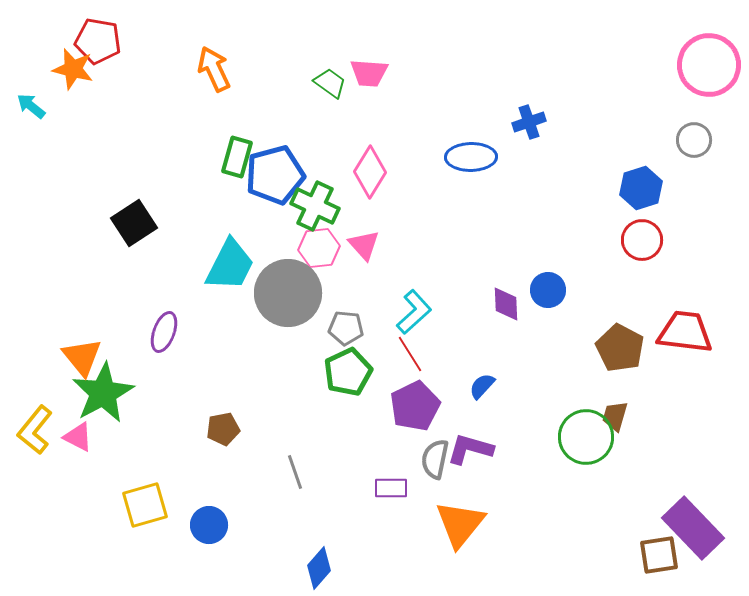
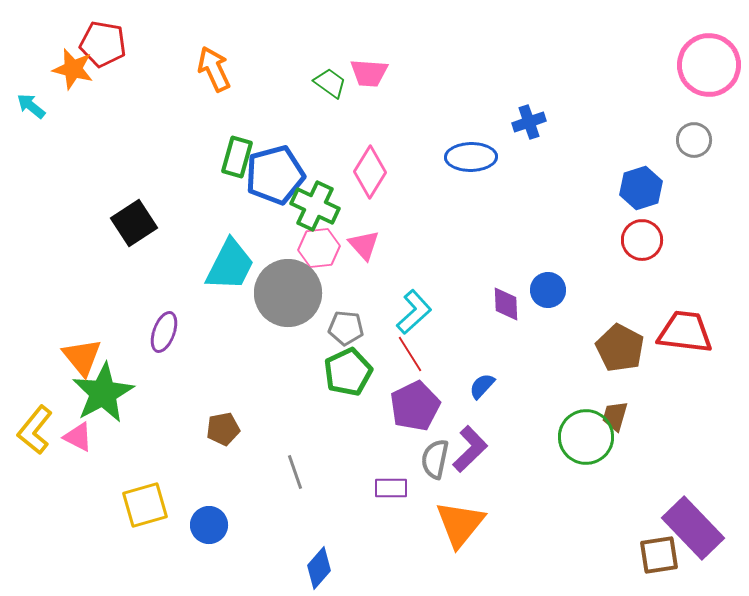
red pentagon at (98, 41): moved 5 px right, 3 px down
purple L-shape at (470, 449): rotated 120 degrees clockwise
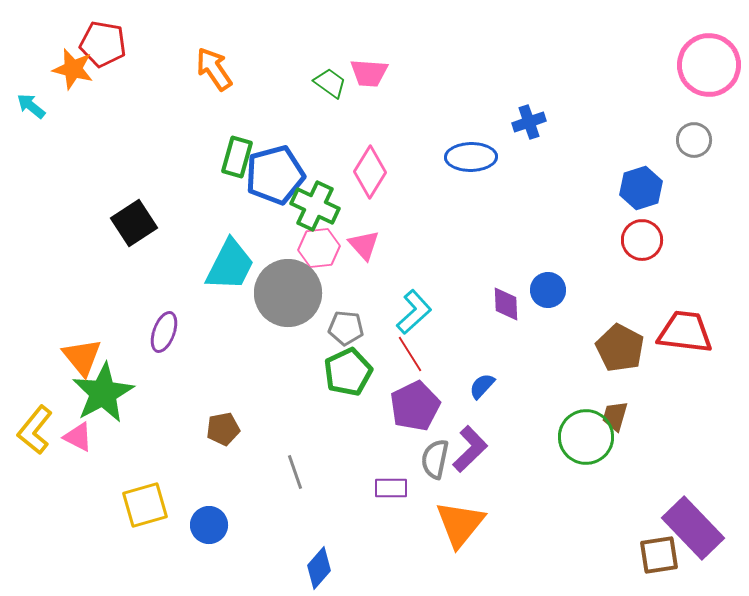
orange arrow at (214, 69): rotated 9 degrees counterclockwise
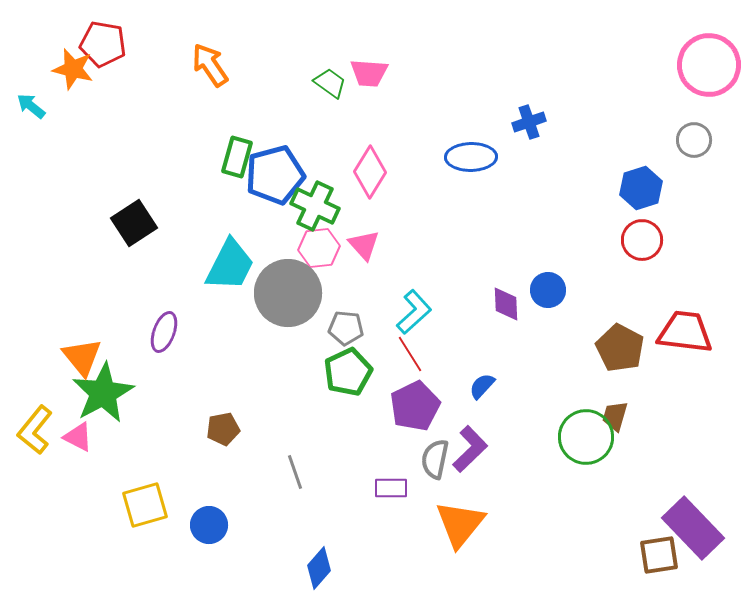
orange arrow at (214, 69): moved 4 px left, 4 px up
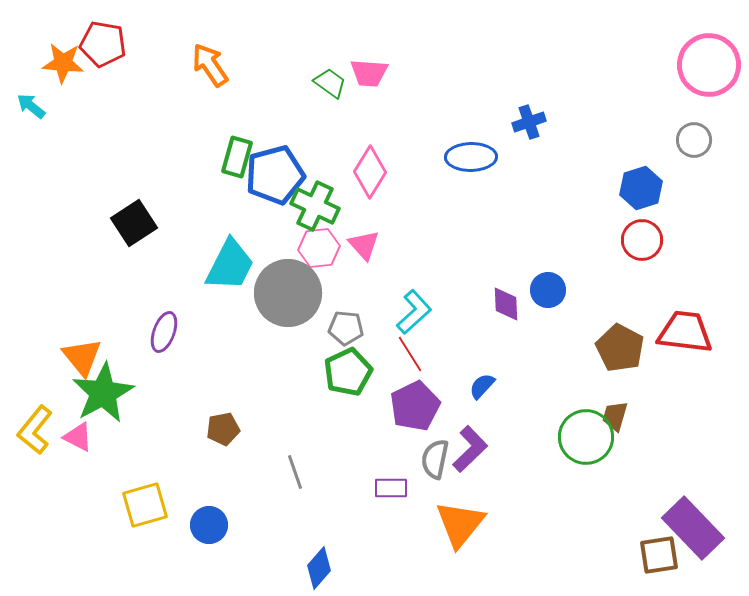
orange star at (73, 69): moved 10 px left, 6 px up; rotated 9 degrees counterclockwise
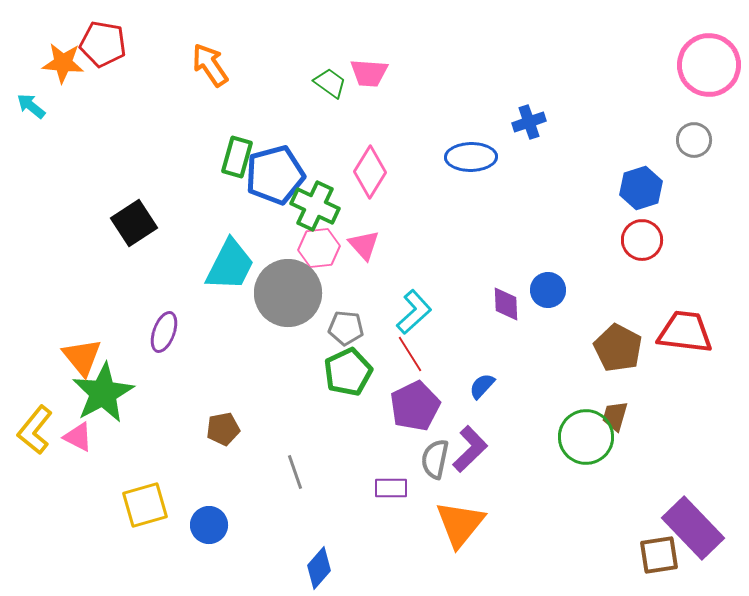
brown pentagon at (620, 348): moved 2 px left
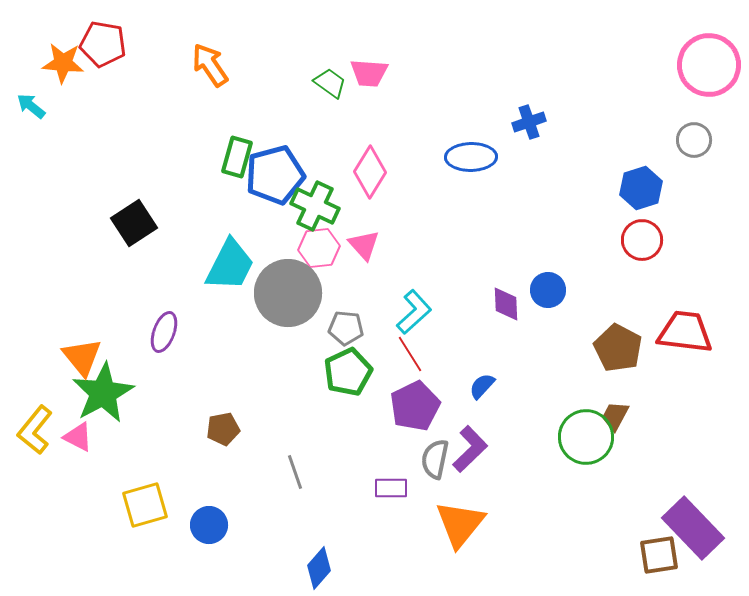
brown trapezoid at (615, 416): rotated 12 degrees clockwise
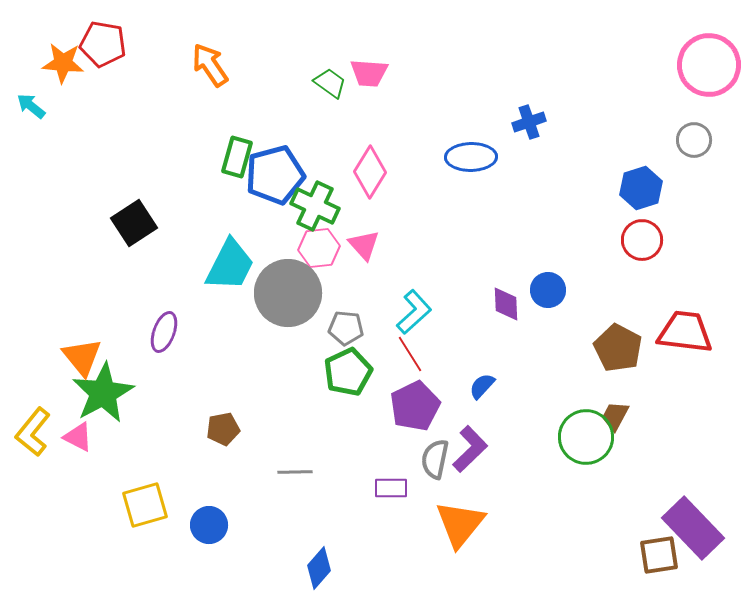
yellow L-shape at (35, 430): moved 2 px left, 2 px down
gray line at (295, 472): rotated 72 degrees counterclockwise
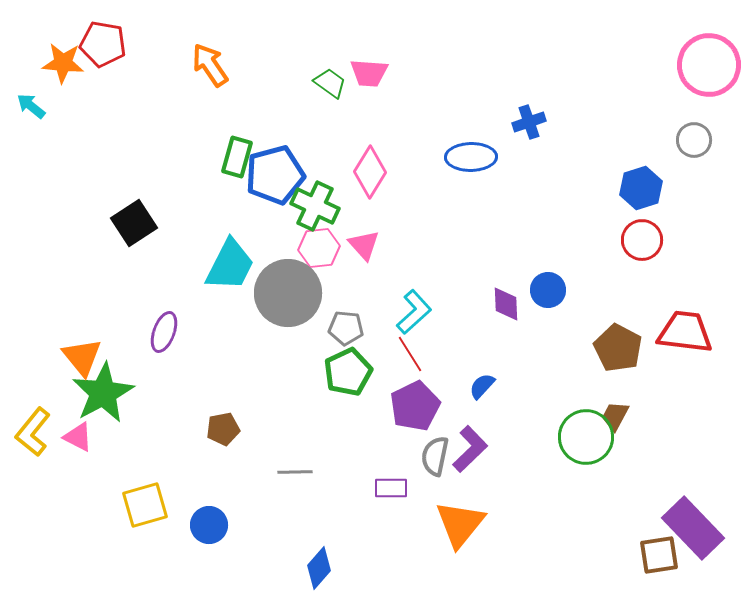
gray semicircle at (435, 459): moved 3 px up
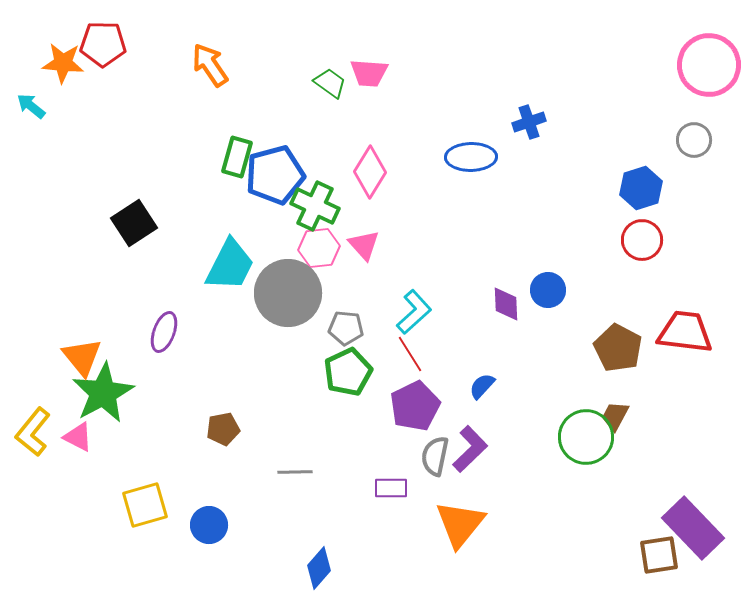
red pentagon at (103, 44): rotated 9 degrees counterclockwise
